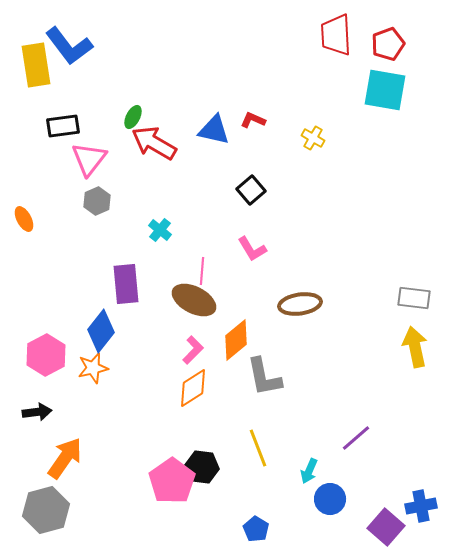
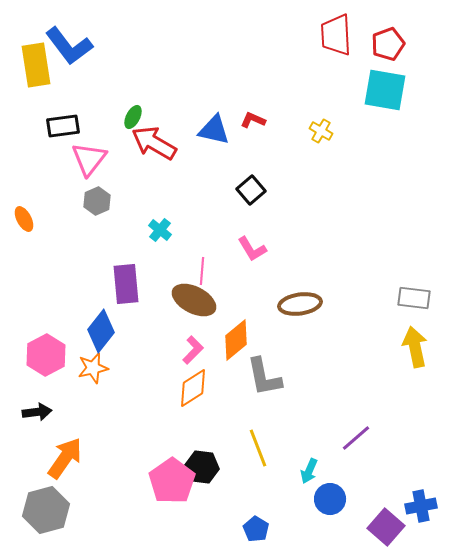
yellow cross at (313, 138): moved 8 px right, 7 px up
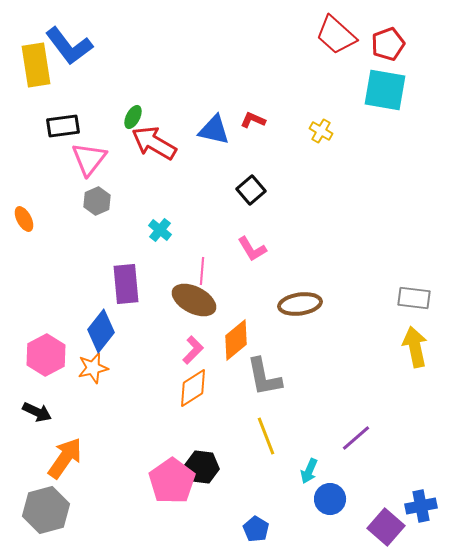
red trapezoid at (336, 35): rotated 45 degrees counterclockwise
black arrow at (37, 412): rotated 32 degrees clockwise
yellow line at (258, 448): moved 8 px right, 12 px up
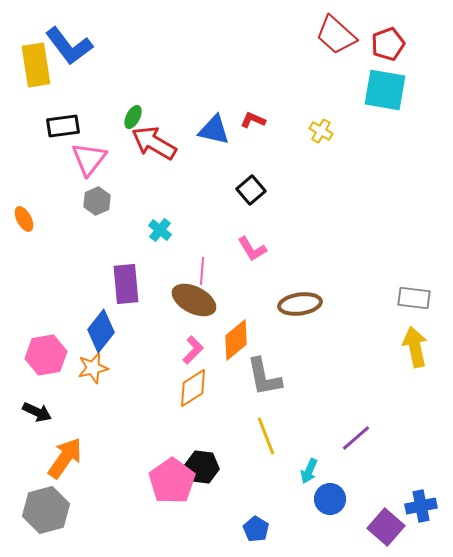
pink hexagon at (46, 355): rotated 18 degrees clockwise
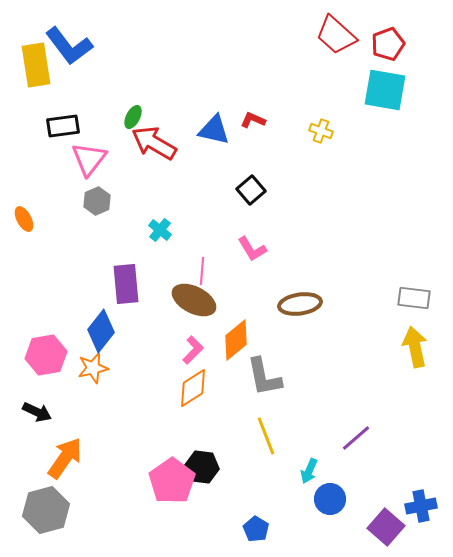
yellow cross at (321, 131): rotated 10 degrees counterclockwise
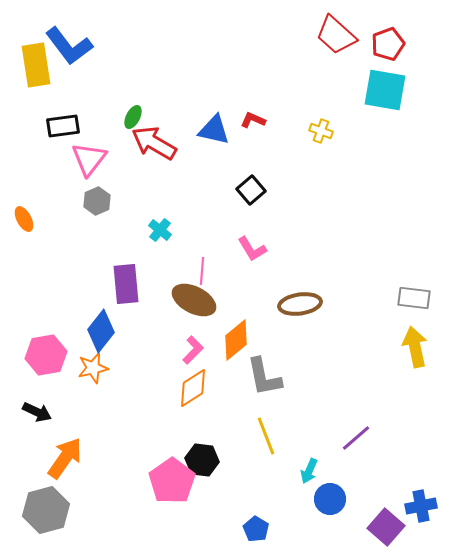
black hexagon at (202, 467): moved 7 px up
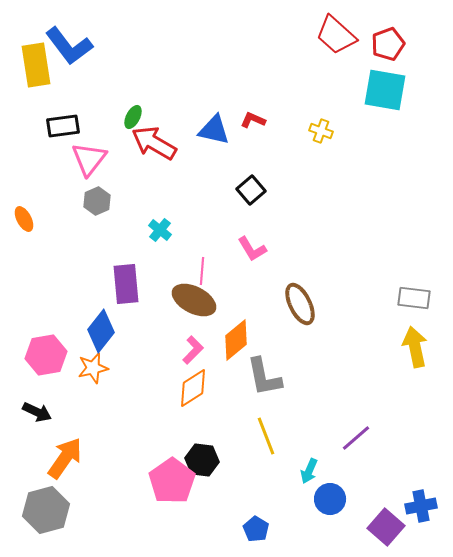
brown ellipse at (300, 304): rotated 72 degrees clockwise
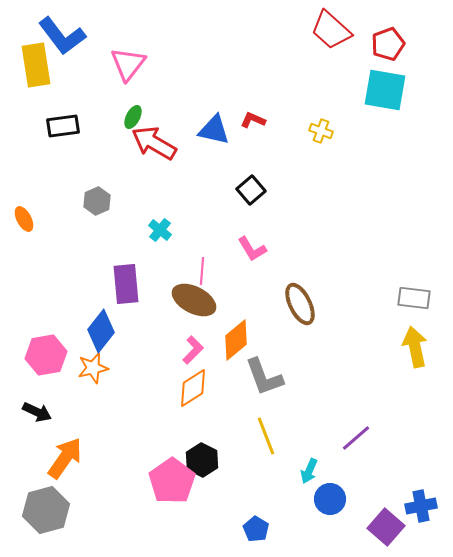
red trapezoid at (336, 35): moved 5 px left, 5 px up
blue L-shape at (69, 46): moved 7 px left, 10 px up
pink triangle at (89, 159): moved 39 px right, 95 px up
gray L-shape at (264, 377): rotated 9 degrees counterclockwise
black hexagon at (202, 460): rotated 20 degrees clockwise
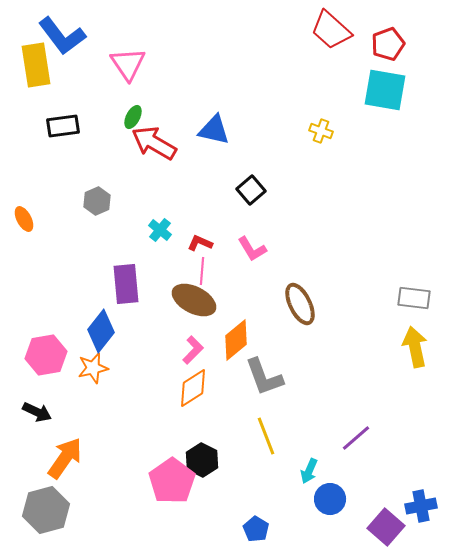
pink triangle at (128, 64): rotated 12 degrees counterclockwise
red L-shape at (253, 120): moved 53 px left, 123 px down
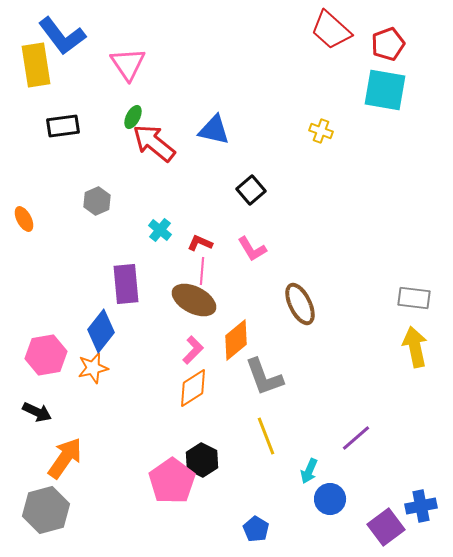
red arrow at (154, 143): rotated 9 degrees clockwise
purple square at (386, 527): rotated 12 degrees clockwise
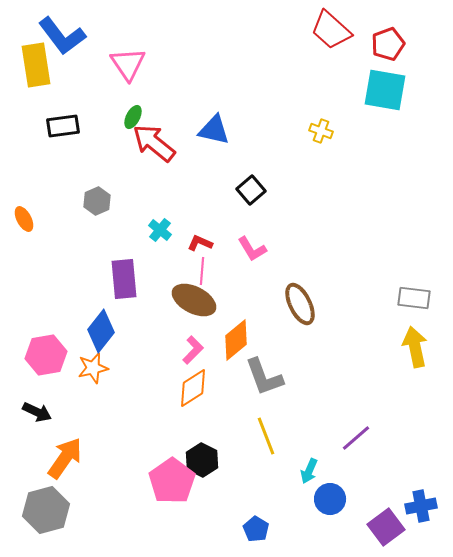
purple rectangle at (126, 284): moved 2 px left, 5 px up
